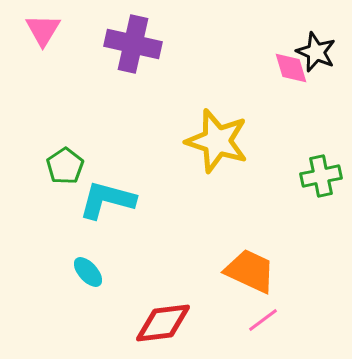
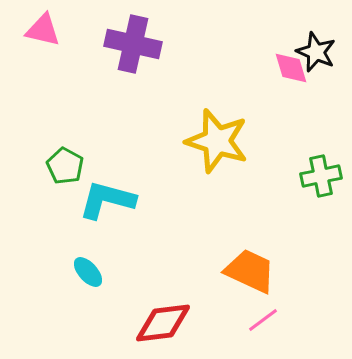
pink triangle: rotated 48 degrees counterclockwise
green pentagon: rotated 9 degrees counterclockwise
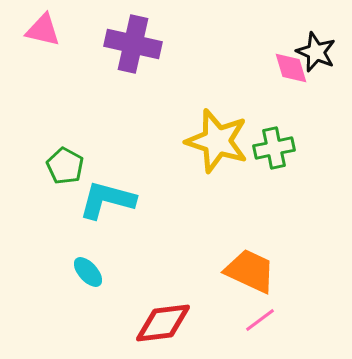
green cross: moved 47 px left, 28 px up
pink line: moved 3 px left
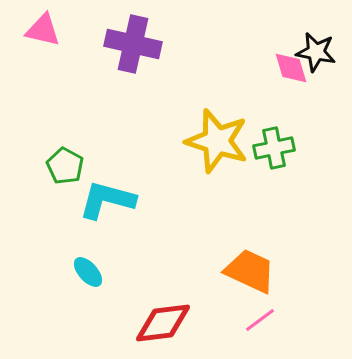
black star: rotated 12 degrees counterclockwise
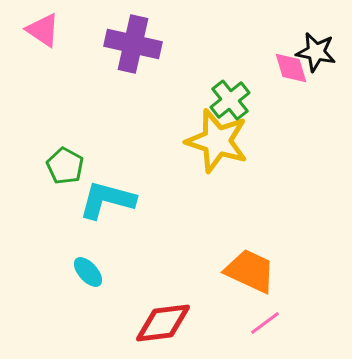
pink triangle: rotated 21 degrees clockwise
green cross: moved 44 px left, 48 px up; rotated 27 degrees counterclockwise
pink line: moved 5 px right, 3 px down
